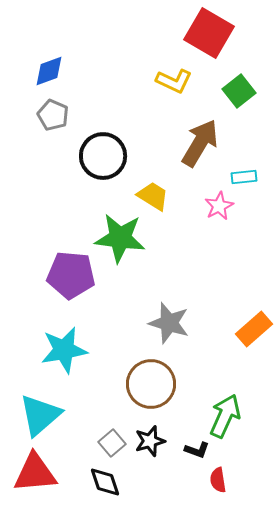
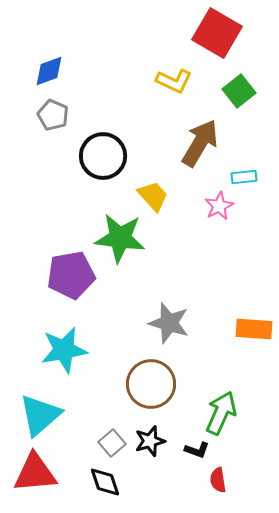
red square: moved 8 px right
yellow trapezoid: rotated 16 degrees clockwise
purple pentagon: rotated 15 degrees counterclockwise
orange rectangle: rotated 45 degrees clockwise
green arrow: moved 4 px left, 3 px up
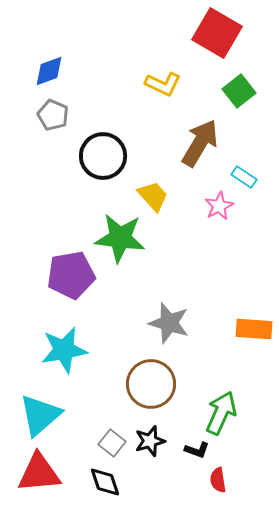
yellow L-shape: moved 11 px left, 3 px down
cyan rectangle: rotated 40 degrees clockwise
gray square: rotated 12 degrees counterclockwise
red triangle: moved 4 px right
